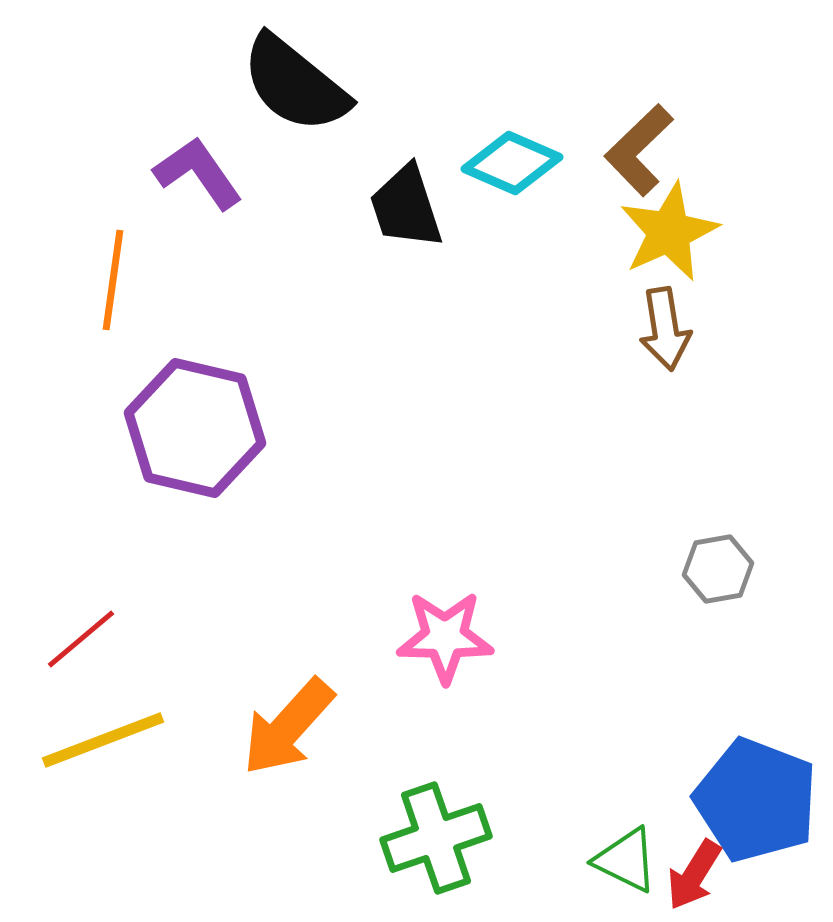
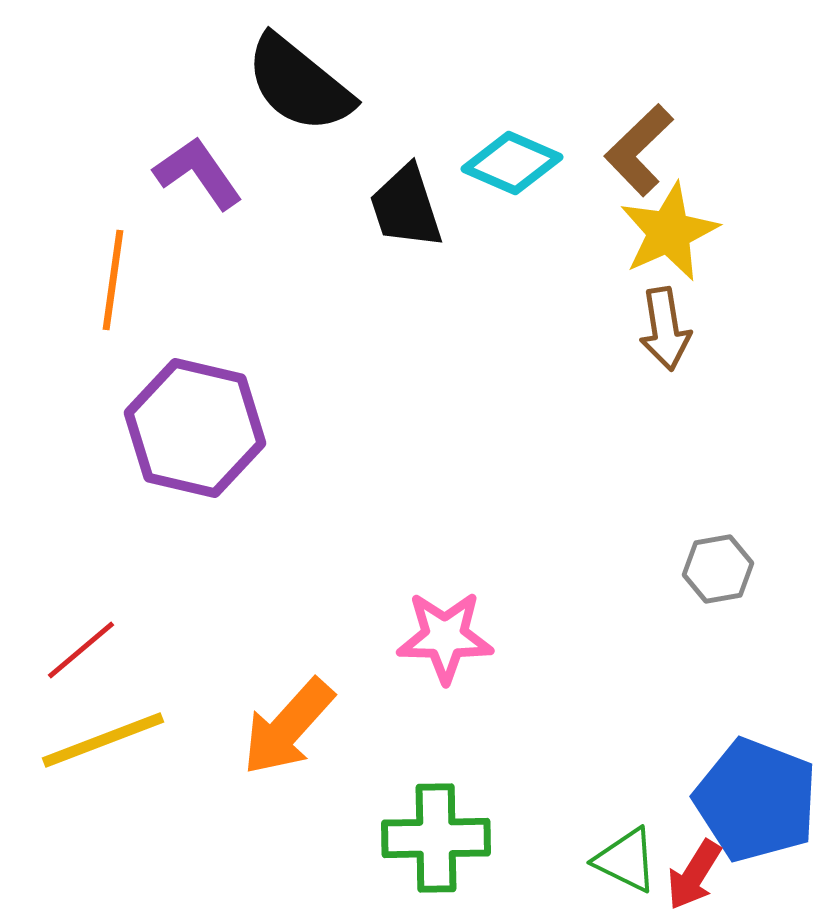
black semicircle: moved 4 px right
red line: moved 11 px down
green cross: rotated 18 degrees clockwise
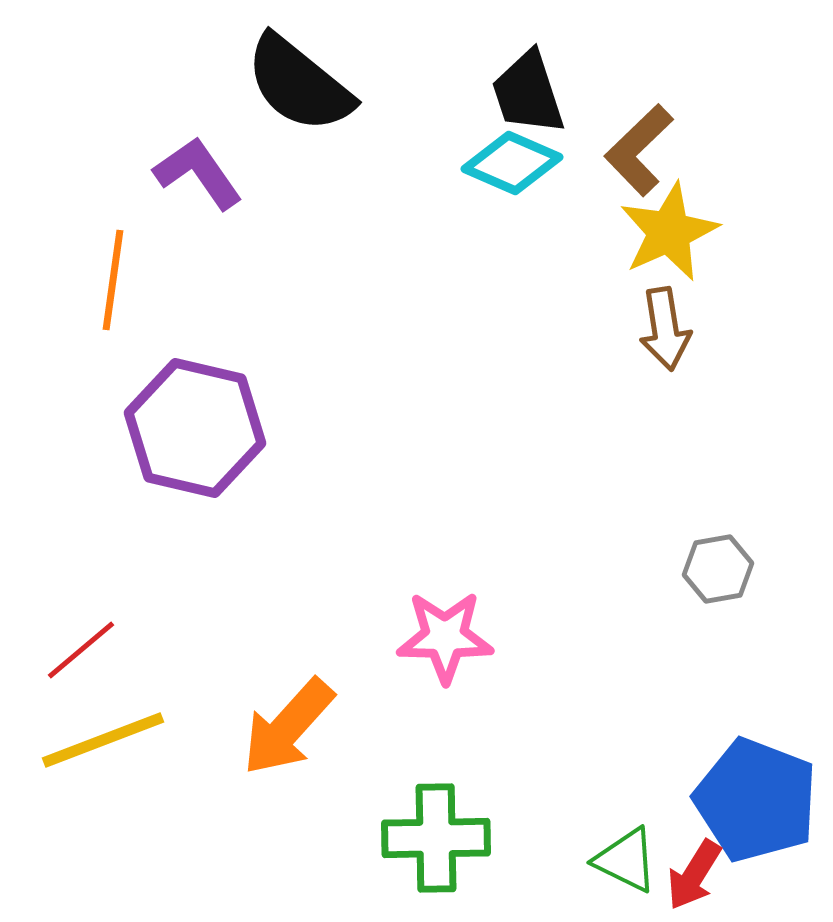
black trapezoid: moved 122 px right, 114 px up
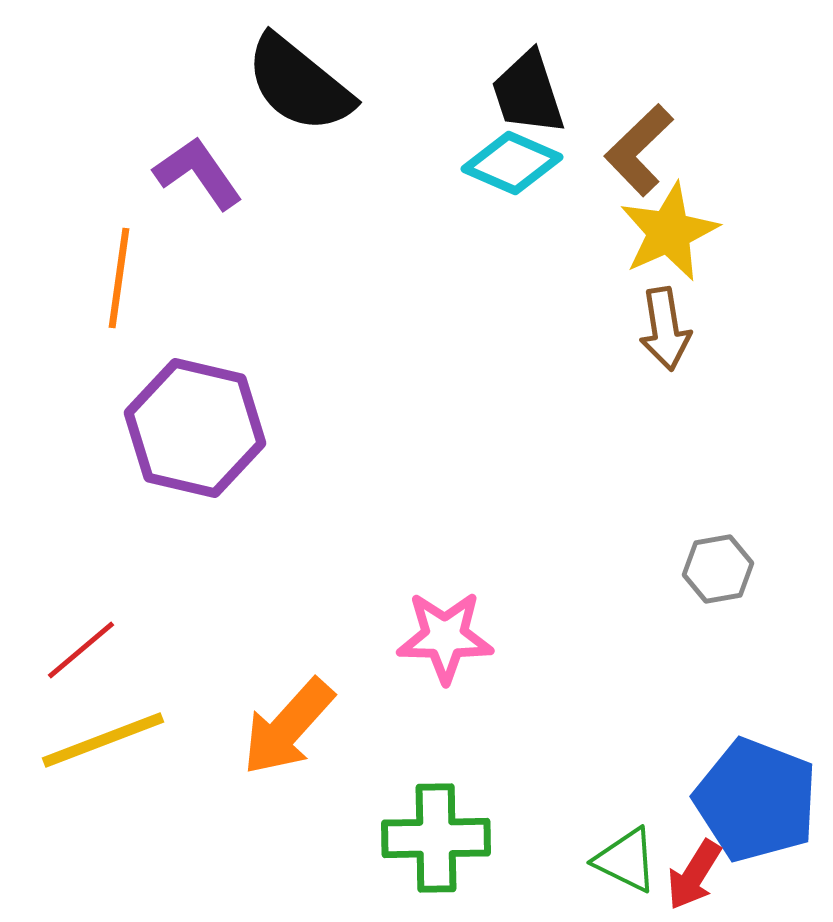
orange line: moved 6 px right, 2 px up
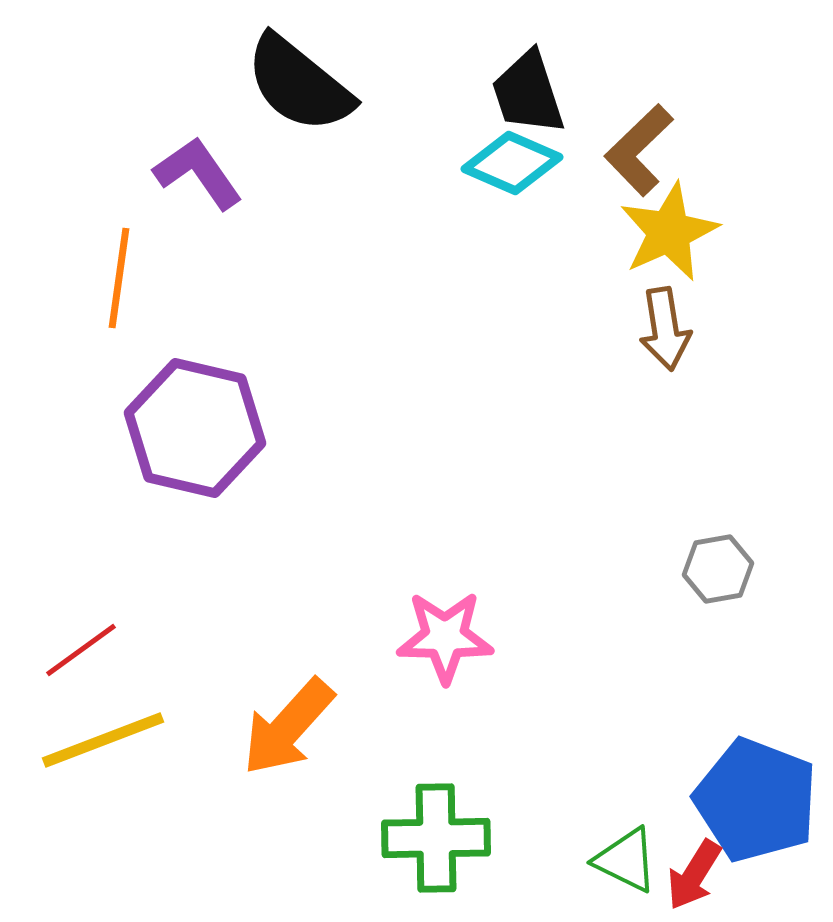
red line: rotated 4 degrees clockwise
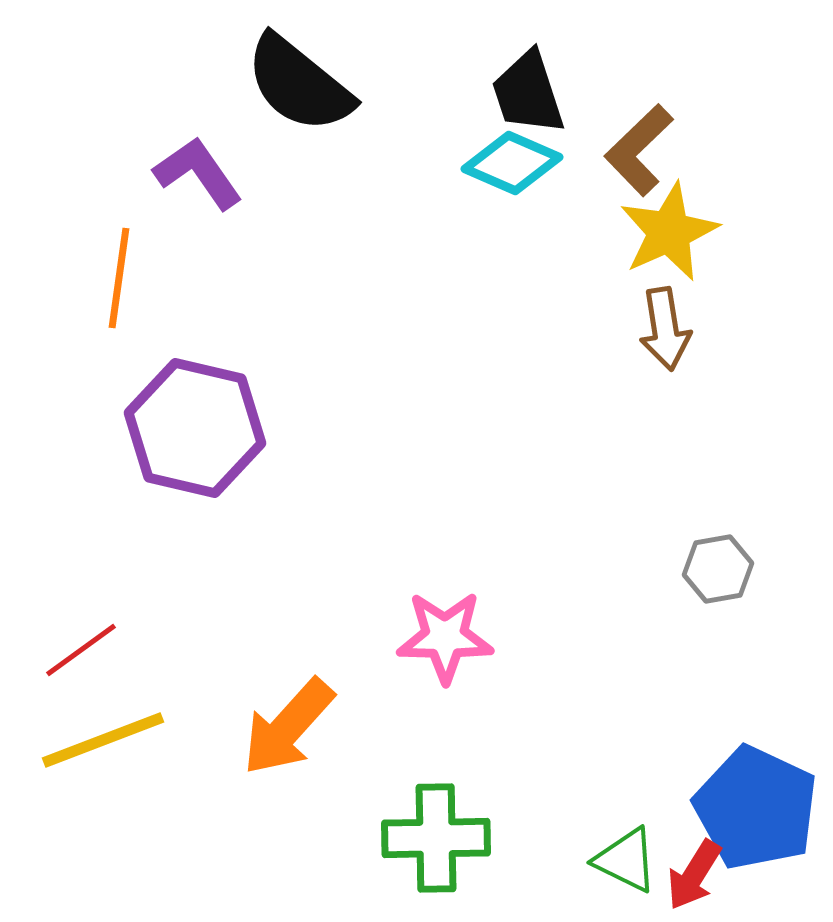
blue pentagon: moved 8 px down; rotated 4 degrees clockwise
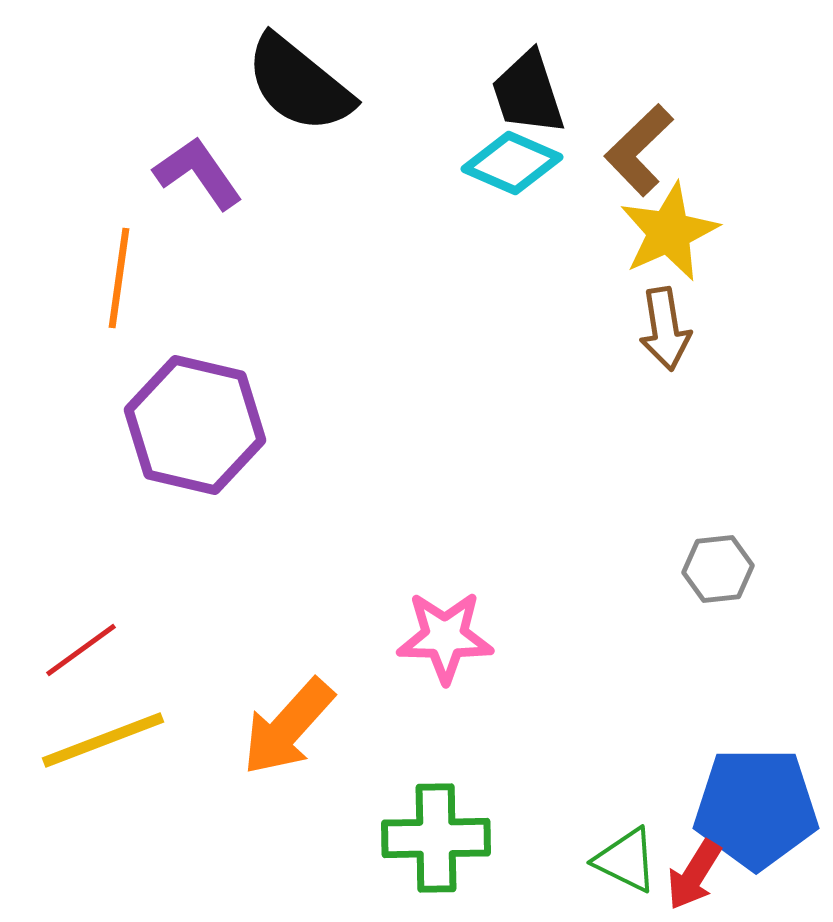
purple hexagon: moved 3 px up
gray hexagon: rotated 4 degrees clockwise
blue pentagon: rotated 25 degrees counterclockwise
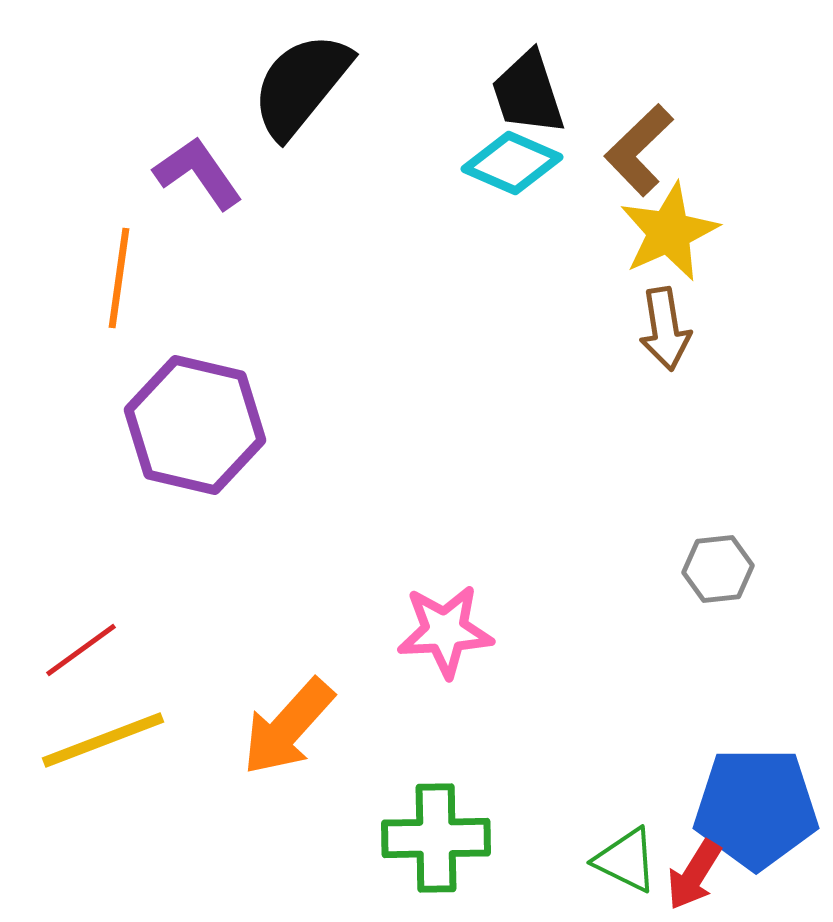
black semicircle: moved 2 px right, 1 px down; rotated 90 degrees clockwise
pink star: moved 6 px up; rotated 4 degrees counterclockwise
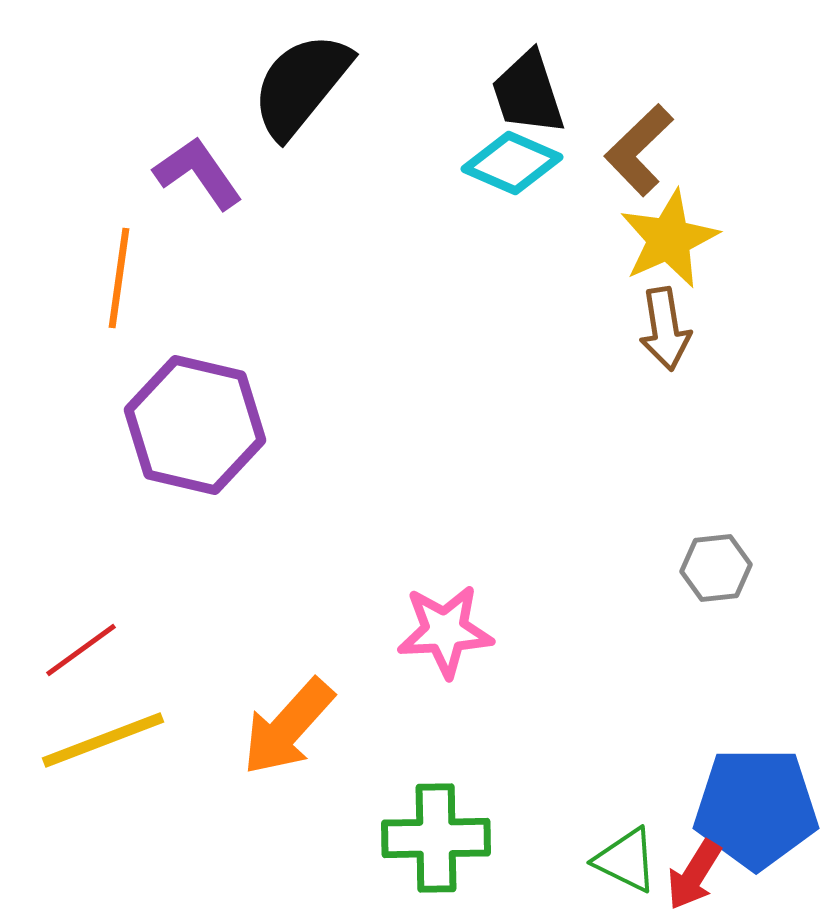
yellow star: moved 7 px down
gray hexagon: moved 2 px left, 1 px up
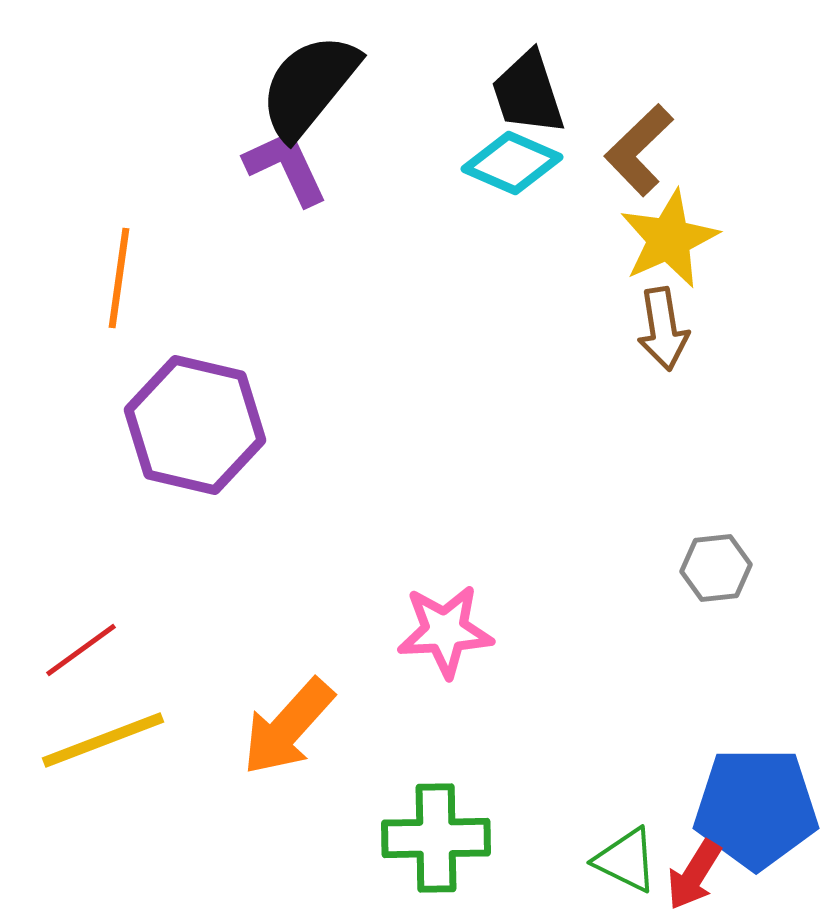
black semicircle: moved 8 px right, 1 px down
purple L-shape: moved 88 px right, 6 px up; rotated 10 degrees clockwise
brown arrow: moved 2 px left
